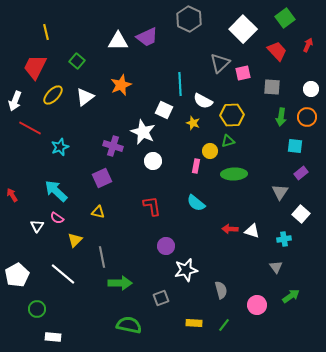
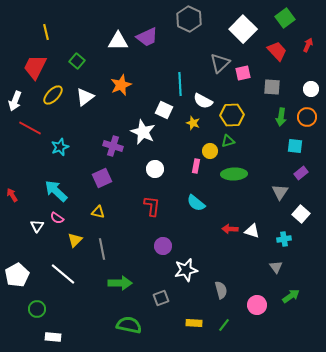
white circle at (153, 161): moved 2 px right, 8 px down
red L-shape at (152, 206): rotated 15 degrees clockwise
purple circle at (166, 246): moved 3 px left
gray line at (102, 257): moved 8 px up
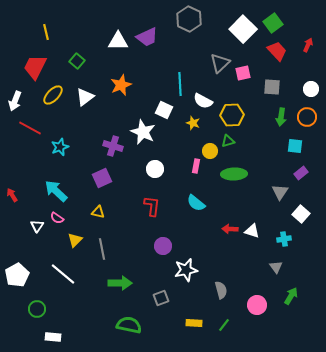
green square at (285, 18): moved 12 px left, 5 px down
green arrow at (291, 296): rotated 24 degrees counterclockwise
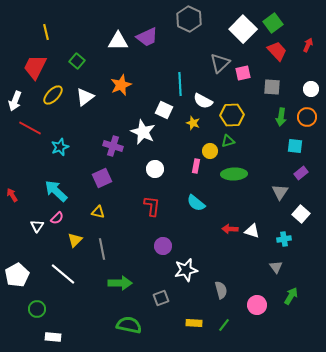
pink semicircle at (57, 218): rotated 80 degrees counterclockwise
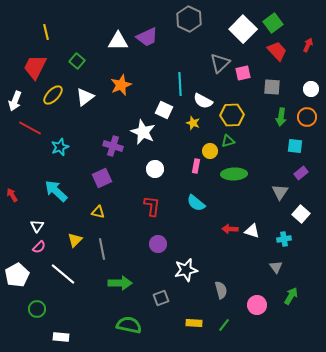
pink semicircle at (57, 218): moved 18 px left, 29 px down
purple circle at (163, 246): moved 5 px left, 2 px up
white rectangle at (53, 337): moved 8 px right
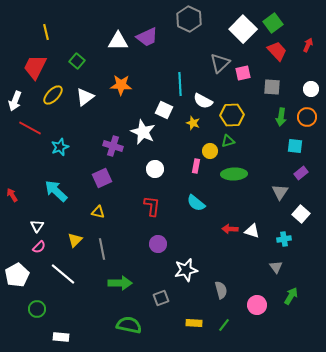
orange star at (121, 85): rotated 25 degrees clockwise
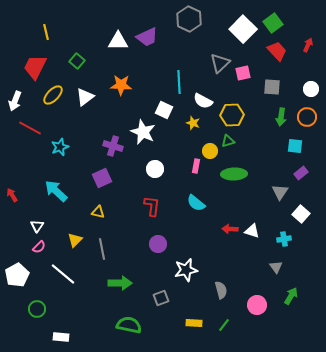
cyan line at (180, 84): moved 1 px left, 2 px up
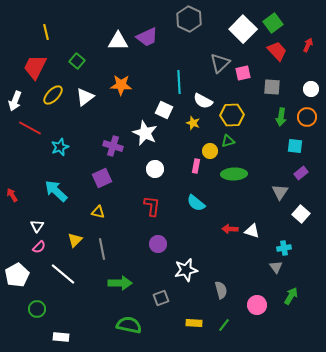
white star at (143, 132): moved 2 px right, 1 px down
cyan cross at (284, 239): moved 9 px down
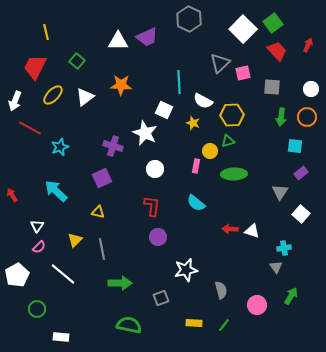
purple circle at (158, 244): moved 7 px up
